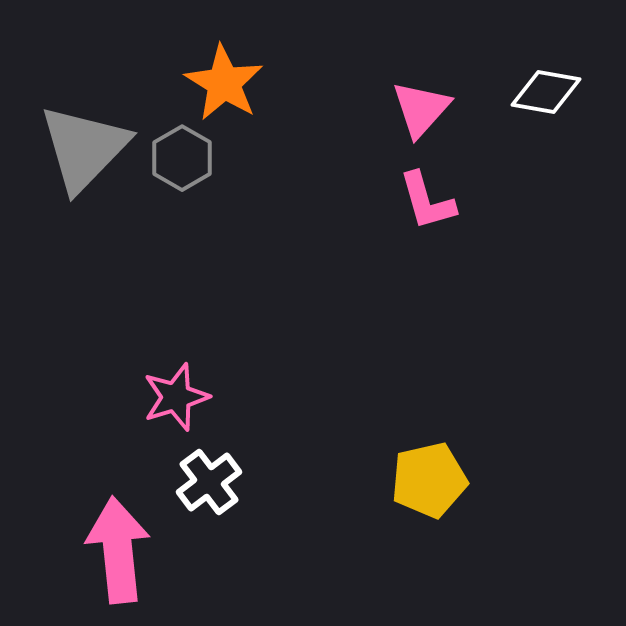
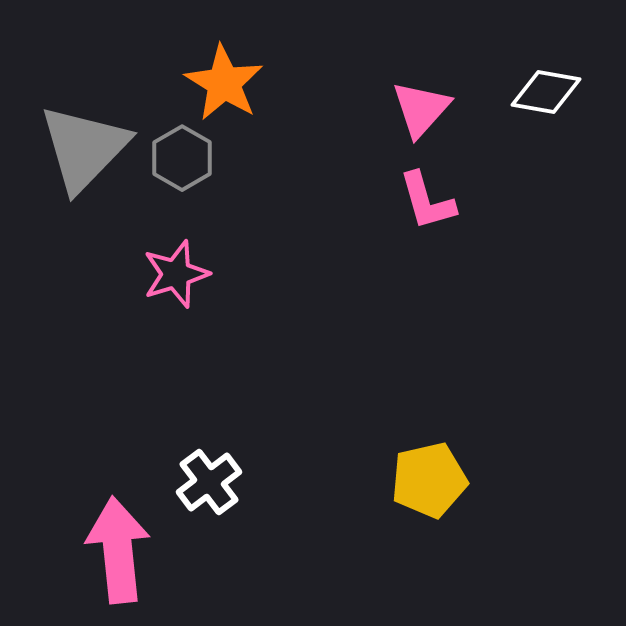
pink star: moved 123 px up
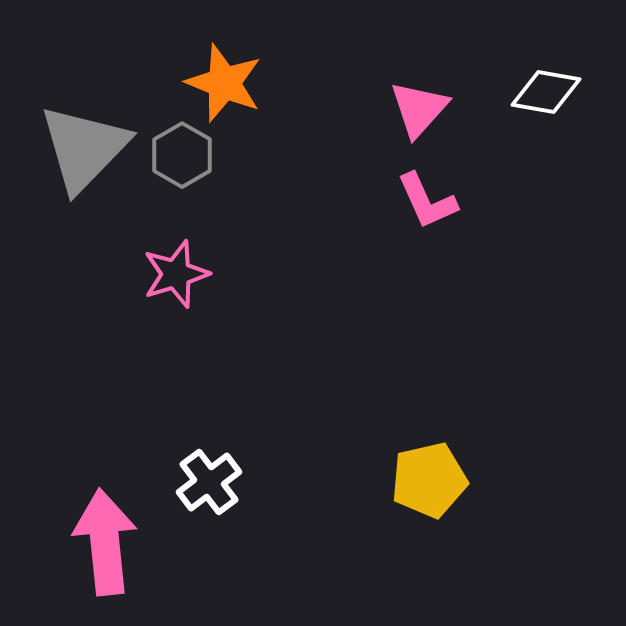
orange star: rotated 10 degrees counterclockwise
pink triangle: moved 2 px left
gray hexagon: moved 3 px up
pink L-shape: rotated 8 degrees counterclockwise
pink arrow: moved 13 px left, 8 px up
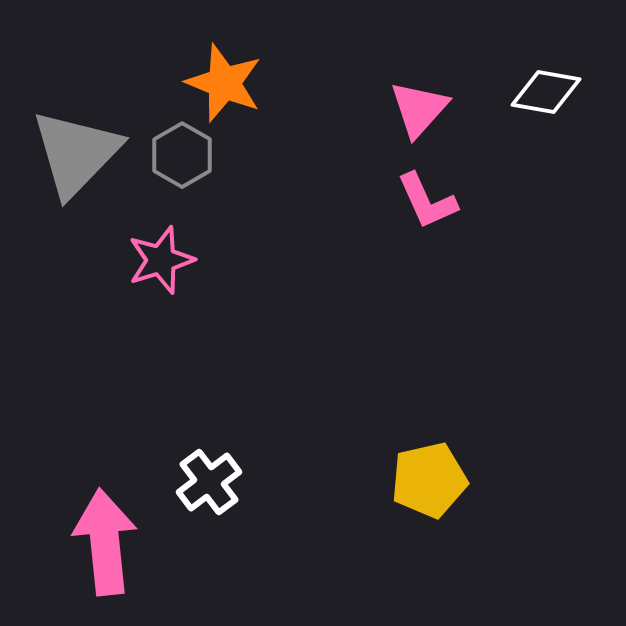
gray triangle: moved 8 px left, 5 px down
pink star: moved 15 px left, 14 px up
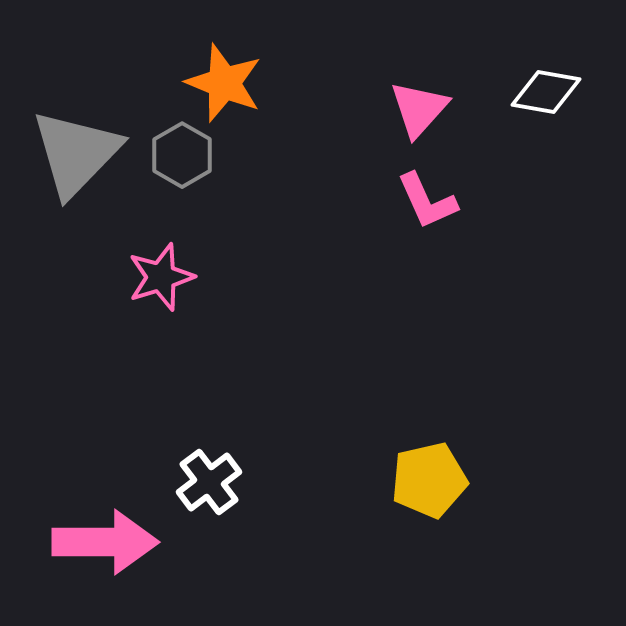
pink star: moved 17 px down
pink arrow: rotated 96 degrees clockwise
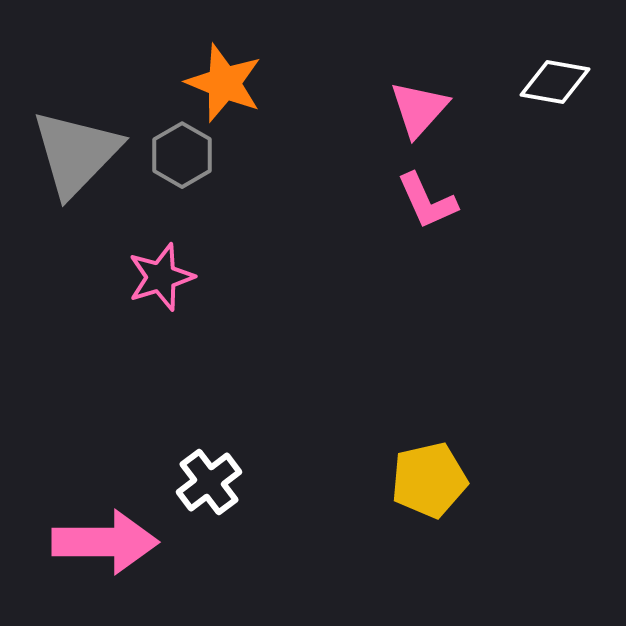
white diamond: moved 9 px right, 10 px up
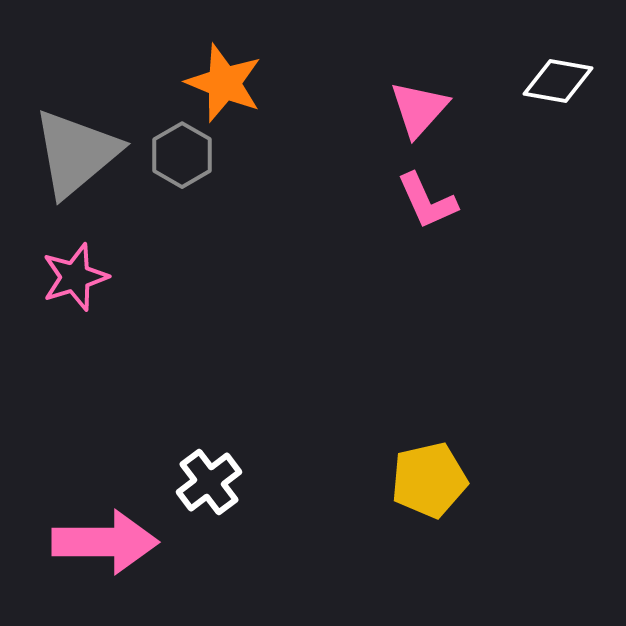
white diamond: moved 3 px right, 1 px up
gray triangle: rotated 6 degrees clockwise
pink star: moved 86 px left
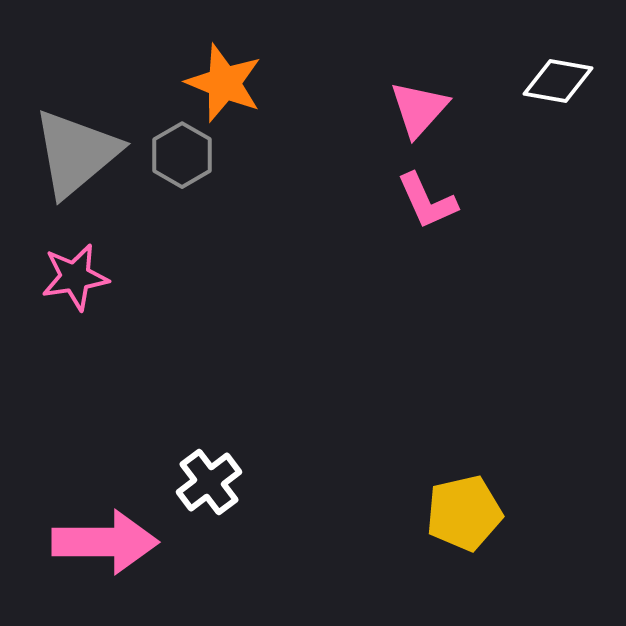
pink star: rotated 8 degrees clockwise
yellow pentagon: moved 35 px right, 33 px down
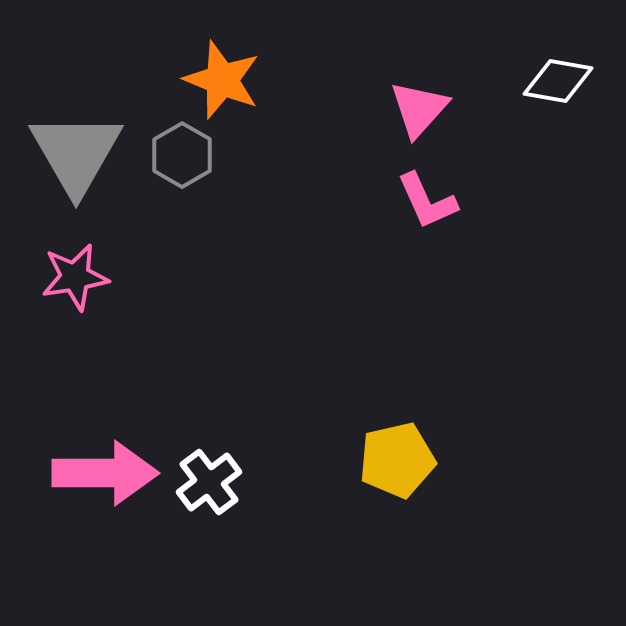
orange star: moved 2 px left, 3 px up
gray triangle: rotated 20 degrees counterclockwise
yellow pentagon: moved 67 px left, 53 px up
pink arrow: moved 69 px up
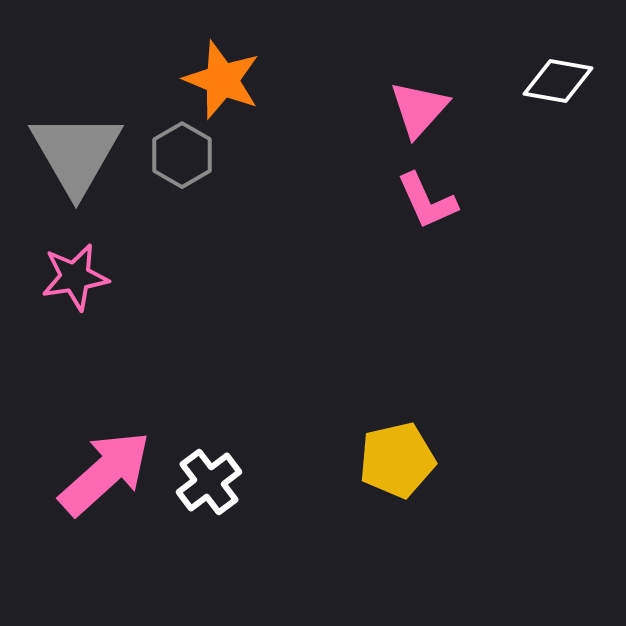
pink arrow: rotated 42 degrees counterclockwise
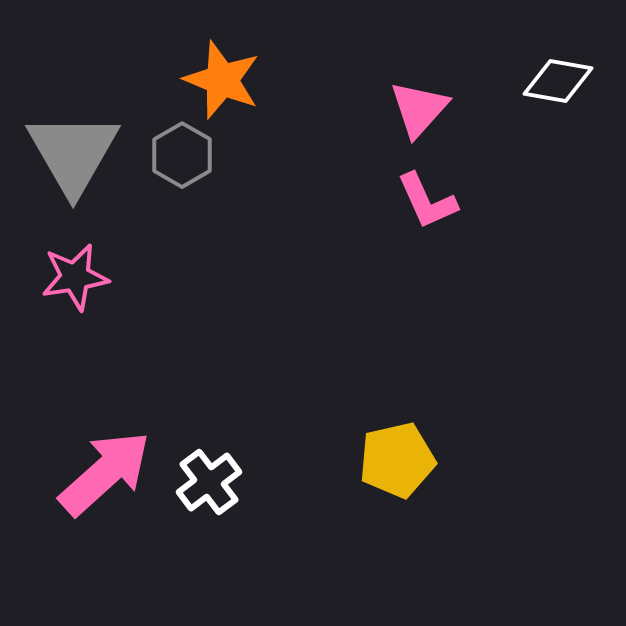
gray triangle: moved 3 px left
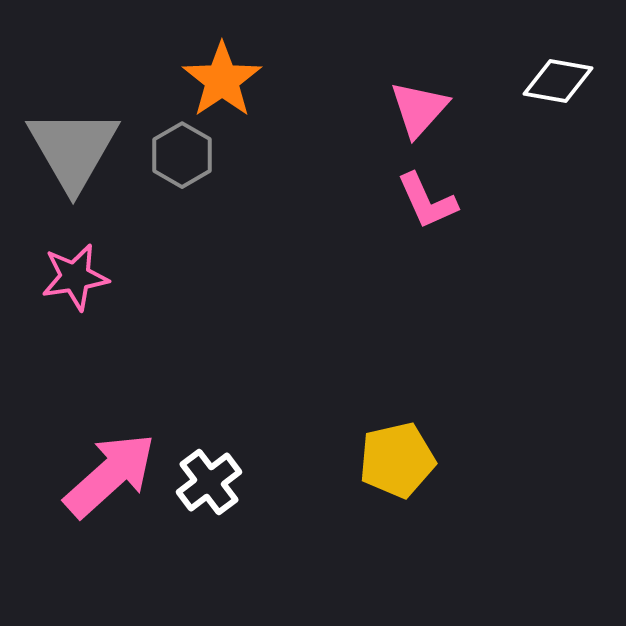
orange star: rotated 16 degrees clockwise
gray triangle: moved 4 px up
pink arrow: moved 5 px right, 2 px down
